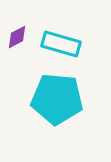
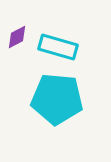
cyan rectangle: moved 3 px left, 3 px down
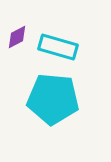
cyan pentagon: moved 4 px left
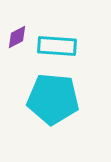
cyan rectangle: moved 1 px left, 1 px up; rotated 12 degrees counterclockwise
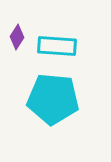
purple diamond: rotated 30 degrees counterclockwise
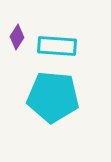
cyan pentagon: moved 2 px up
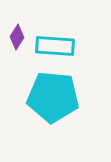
cyan rectangle: moved 2 px left
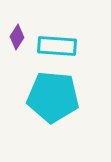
cyan rectangle: moved 2 px right
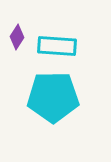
cyan pentagon: rotated 6 degrees counterclockwise
